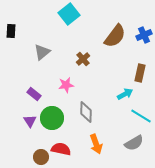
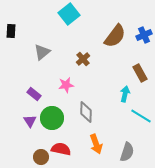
brown rectangle: rotated 42 degrees counterclockwise
cyan arrow: rotated 49 degrees counterclockwise
gray semicircle: moved 7 px left, 9 px down; rotated 42 degrees counterclockwise
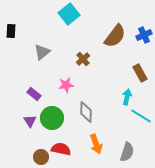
cyan arrow: moved 2 px right, 3 px down
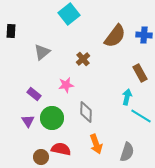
blue cross: rotated 28 degrees clockwise
purple triangle: moved 2 px left
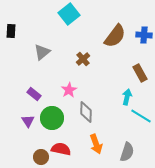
pink star: moved 3 px right, 5 px down; rotated 21 degrees counterclockwise
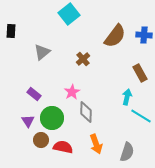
pink star: moved 3 px right, 2 px down
red semicircle: moved 2 px right, 2 px up
brown circle: moved 17 px up
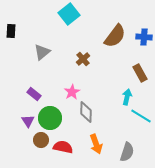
blue cross: moved 2 px down
green circle: moved 2 px left
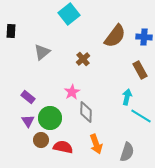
brown rectangle: moved 3 px up
purple rectangle: moved 6 px left, 3 px down
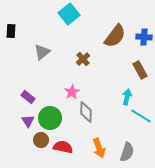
orange arrow: moved 3 px right, 4 px down
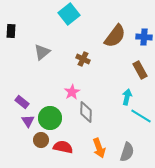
brown cross: rotated 24 degrees counterclockwise
purple rectangle: moved 6 px left, 5 px down
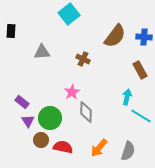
gray triangle: rotated 36 degrees clockwise
orange arrow: rotated 60 degrees clockwise
gray semicircle: moved 1 px right, 1 px up
